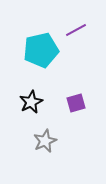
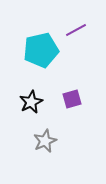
purple square: moved 4 px left, 4 px up
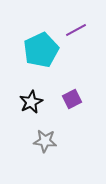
cyan pentagon: rotated 12 degrees counterclockwise
purple square: rotated 12 degrees counterclockwise
gray star: rotated 30 degrees clockwise
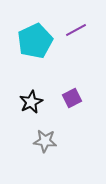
cyan pentagon: moved 6 px left, 9 px up
purple square: moved 1 px up
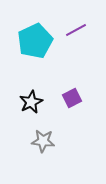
gray star: moved 2 px left
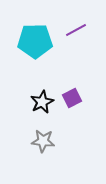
cyan pentagon: rotated 24 degrees clockwise
black star: moved 11 px right
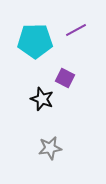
purple square: moved 7 px left, 20 px up; rotated 36 degrees counterclockwise
black star: moved 3 px up; rotated 25 degrees counterclockwise
gray star: moved 7 px right, 7 px down; rotated 15 degrees counterclockwise
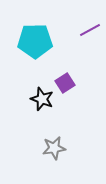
purple line: moved 14 px right
purple square: moved 5 px down; rotated 30 degrees clockwise
gray star: moved 4 px right
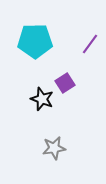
purple line: moved 14 px down; rotated 25 degrees counterclockwise
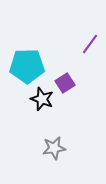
cyan pentagon: moved 8 px left, 25 px down
